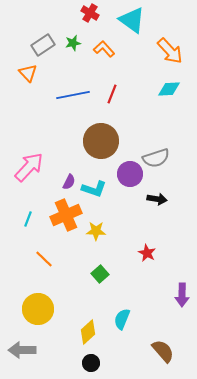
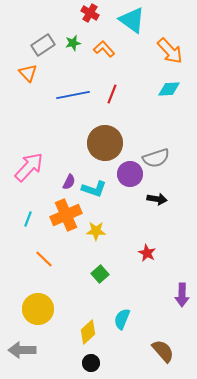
brown circle: moved 4 px right, 2 px down
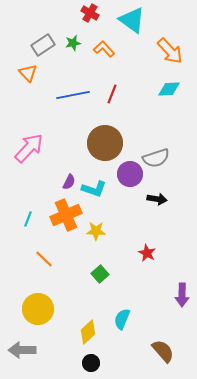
pink arrow: moved 19 px up
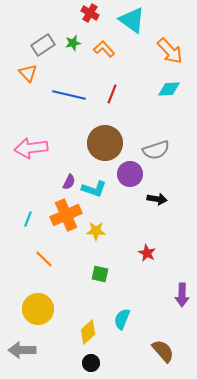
blue line: moved 4 px left; rotated 24 degrees clockwise
pink arrow: moved 2 px right; rotated 140 degrees counterclockwise
gray semicircle: moved 8 px up
green square: rotated 36 degrees counterclockwise
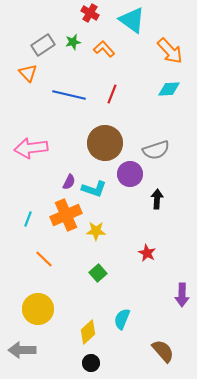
green star: moved 1 px up
black arrow: rotated 96 degrees counterclockwise
green square: moved 2 px left, 1 px up; rotated 36 degrees clockwise
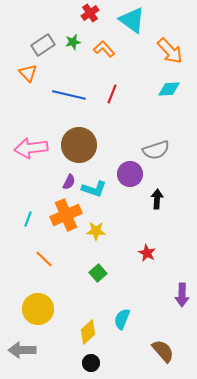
red cross: rotated 24 degrees clockwise
brown circle: moved 26 px left, 2 px down
